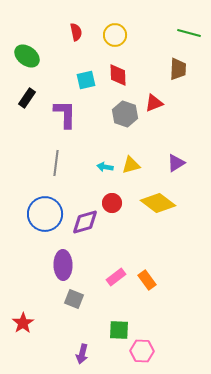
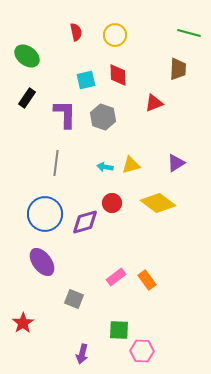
gray hexagon: moved 22 px left, 3 px down
purple ellipse: moved 21 px left, 3 px up; rotated 36 degrees counterclockwise
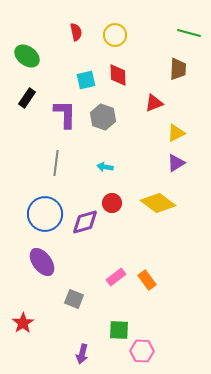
yellow triangle: moved 45 px right, 32 px up; rotated 12 degrees counterclockwise
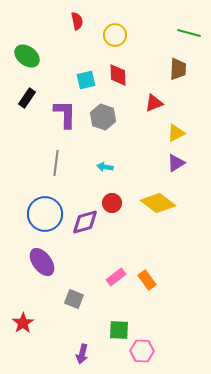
red semicircle: moved 1 px right, 11 px up
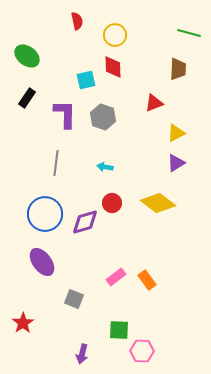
red diamond: moved 5 px left, 8 px up
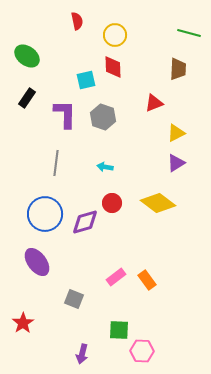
purple ellipse: moved 5 px left
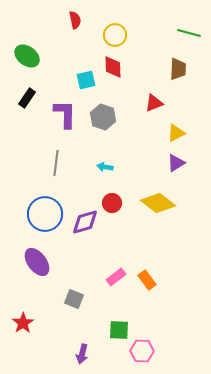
red semicircle: moved 2 px left, 1 px up
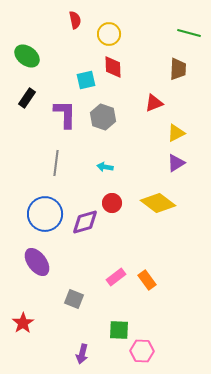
yellow circle: moved 6 px left, 1 px up
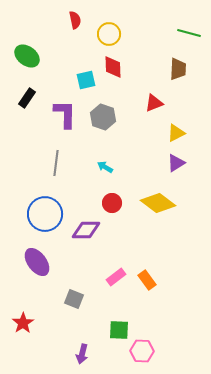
cyan arrow: rotated 21 degrees clockwise
purple diamond: moved 1 px right, 8 px down; rotated 16 degrees clockwise
